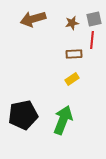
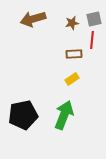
green arrow: moved 1 px right, 5 px up
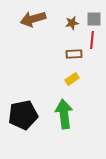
gray square: rotated 14 degrees clockwise
green arrow: moved 1 px up; rotated 28 degrees counterclockwise
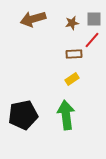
red line: rotated 36 degrees clockwise
green arrow: moved 2 px right, 1 px down
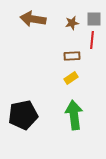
brown arrow: rotated 25 degrees clockwise
red line: rotated 36 degrees counterclockwise
brown rectangle: moved 2 px left, 2 px down
yellow rectangle: moved 1 px left, 1 px up
green arrow: moved 8 px right
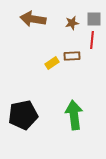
yellow rectangle: moved 19 px left, 15 px up
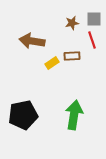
brown arrow: moved 1 px left, 22 px down
red line: rotated 24 degrees counterclockwise
green arrow: rotated 16 degrees clockwise
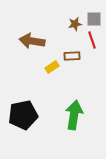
brown star: moved 3 px right, 1 px down
yellow rectangle: moved 4 px down
